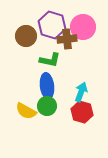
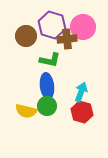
yellow semicircle: rotated 15 degrees counterclockwise
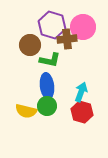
brown circle: moved 4 px right, 9 px down
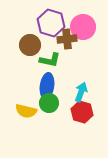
purple hexagon: moved 1 px left, 2 px up
blue ellipse: rotated 15 degrees clockwise
green circle: moved 2 px right, 3 px up
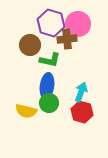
pink circle: moved 5 px left, 3 px up
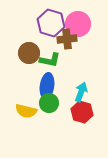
brown circle: moved 1 px left, 8 px down
